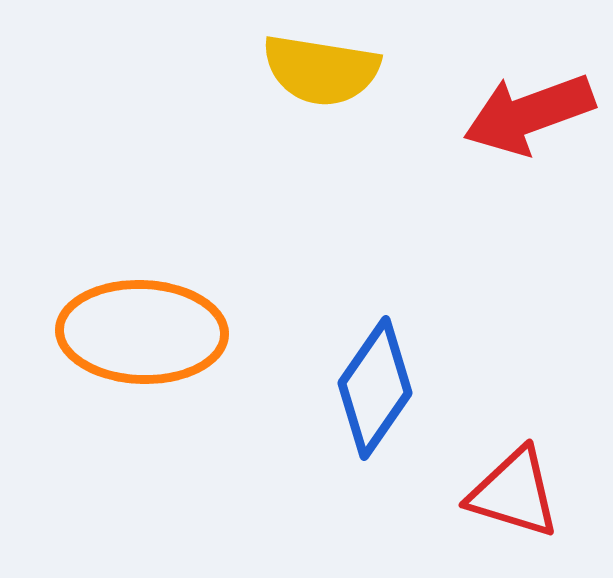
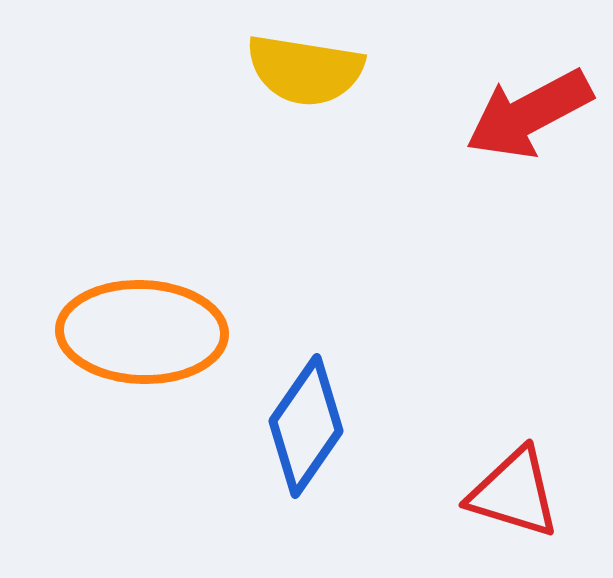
yellow semicircle: moved 16 px left
red arrow: rotated 8 degrees counterclockwise
blue diamond: moved 69 px left, 38 px down
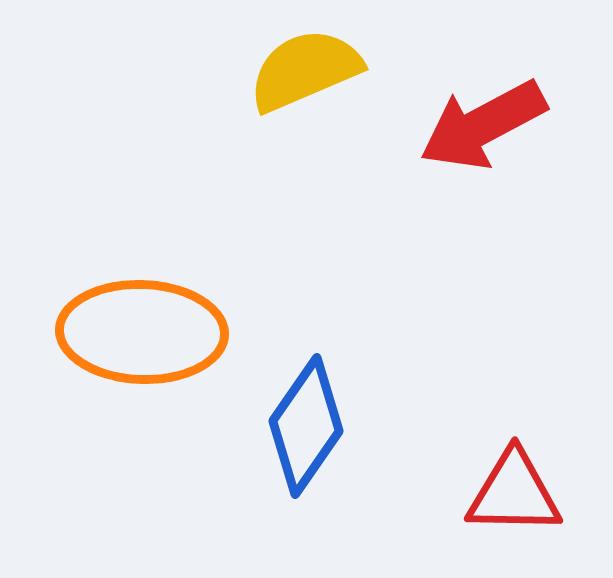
yellow semicircle: rotated 148 degrees clockwise
red arrow: moved 46 px left, 11 px down
red triangle: rotated 16 degrees counterclockwise
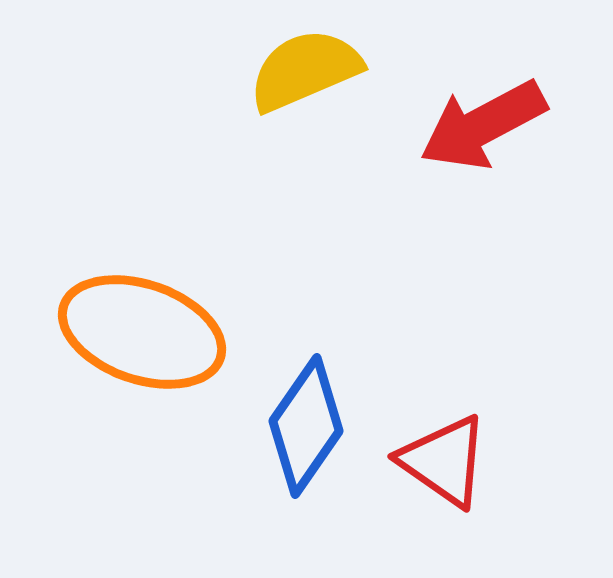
orange ellipse: rotated 17 degrees clockwise
red triangle: moved 70 px left, 32 px up; rotated 34 degrees clockwise
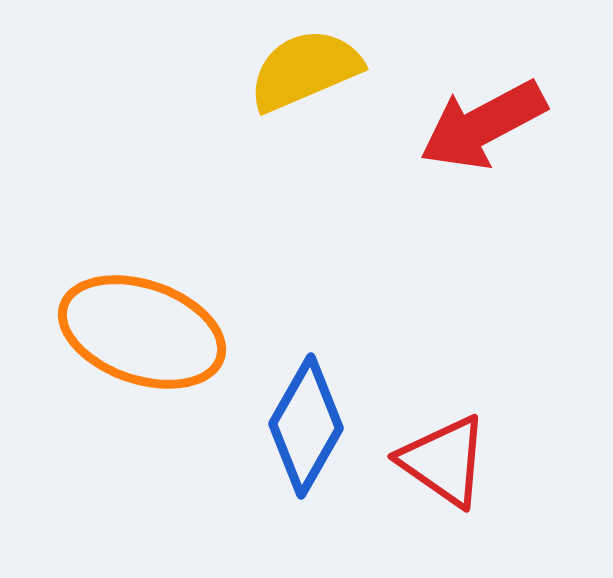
blue diamond: rotated 5 degrees counterclockwise
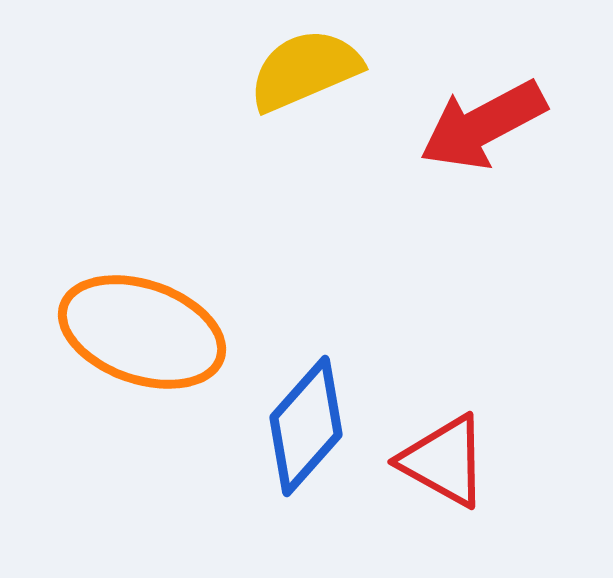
blue diamond: rotated 12 degrees clockwise
red triangle: rotated 6 degrees counterclockwise
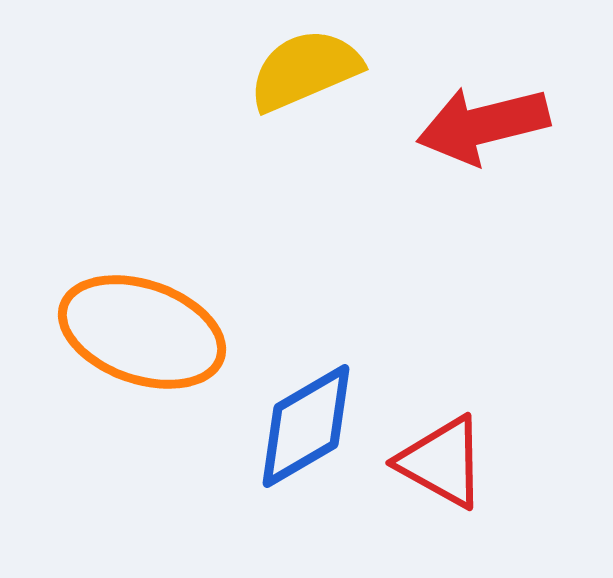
red arrow: rotated 14 degrees clockwise
blue diamond: rotated 18 degrees clockwise
red triangle: moved 2 px left, 1 px down
